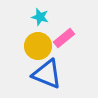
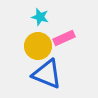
pink rectangle: rotated 15 degrees clockwise
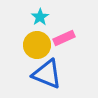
cyan star: rotated 24 degrees clockwise
yellow circle: moved 1 px left, 1 px up
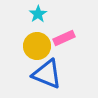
cyan star: moved 2 px left, 3 px up
yellow circle: moved 1 px down
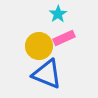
cyan star: moved 20 px right
yellow circle: moved 2 px right
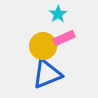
yellow circle: moved 4 px right
blue triangle: rotated 44 degrees counterclockwise
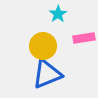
pink rectangle: moved 20 px right; rotated 15 degrees clockwise
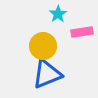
pink rectangle: moved 2 px left, 6 px up
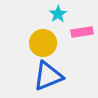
yellow circle: moved 3 px up
blue triangle: moved 1 px right, 2 px down
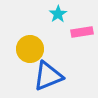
yellow circle: moved 13 px left, 6 px down
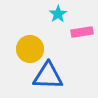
blue triangle: rotated 24 degrees clockwise
